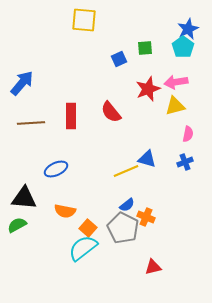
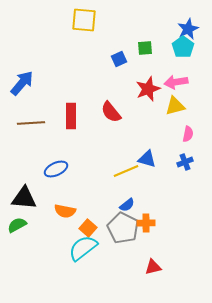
orange cross: moved 6 px down; rotated 24 degrees counterclockwise
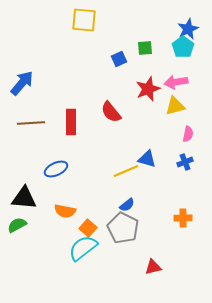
red rectangle: moved 6 px down
orange cross: moved 37 px right, 5 px up
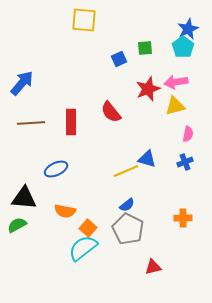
gray pentagon: moved 5 px right, 1 px down
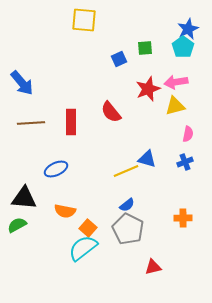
blue arrow: rotated 100 degrees clockwise
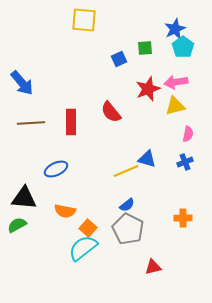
blue star: moved 13 px left
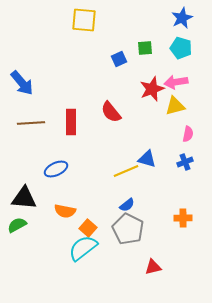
blue star: moved 7 px right, 11 px up
cyan pentagon: moved 2 px left, 1 px down; rotated 20 degrees counterclockwise
red star: moved 4 px right
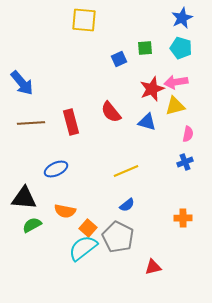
red rectangle: rotated 15 degrees counterclockwise
blue triangle: moved 37 px up
green semicircle: moved 15 px right
gray pentagon: moved 10 px left, 8 px down
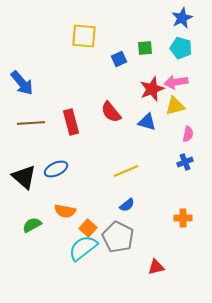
yellow square: moved 16 px down
black triangle: moved 21 px up; rotated 36 degrees clockwise
red triangle: moved 3 px right
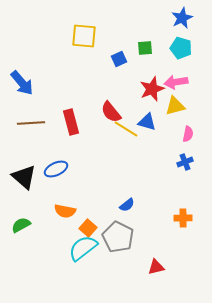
yellow line: moved 42 px up; rotated 55 degrees clockwise
green semicircle: moved 11 px left
